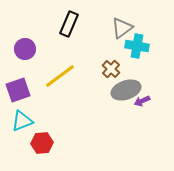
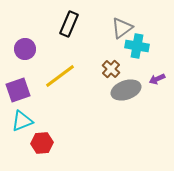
purple arrow: moved 15 px right, 22 px up
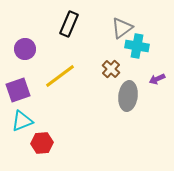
gray ellipse: moved 2 px right, 6 px down; rotated 64 degrees counterclockwise
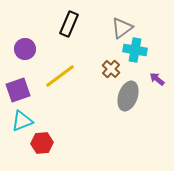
cyan cross: moved 2 px left, 4 px down
purple arrow: rotated 63 degrees clockwise
gray ellipse: rotated 12 degrees clockwise
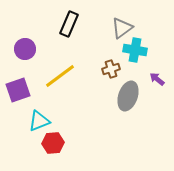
brown cross: rotated 30 degrees clockwise
cyan triangle: moved 17 px right
red hexagon: moved 11 px right
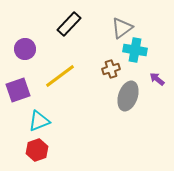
black rectangle: rotated 20 degrees clockwise
red hexagon: moved 16 px left, 7 px down; rotated 15 degrees counterclockwise
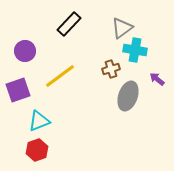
purple circle: moved 2 px down
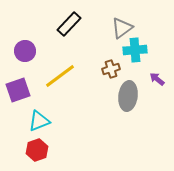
cyan cross: rotated 15 degrees counterclockwise
gray ellipse: rotated 12 degrees counterclockwise
